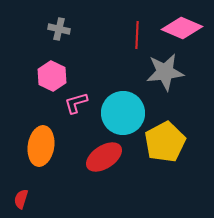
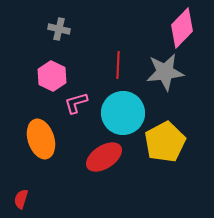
pink diamond: rotated 69 degrees counterclockwise
red line: moved 19 px left, 30 px down
orange ellipse: moved 7 px up; rotated 27 degrees counterclockwise
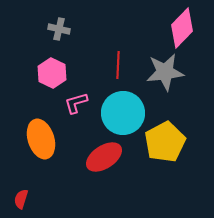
pink hexagon: moved 3 px up
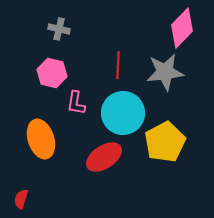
pink hexagon: rotated 12 degrees counterclockwise
pink L-shape: rotated 65 degrees counterclockwise
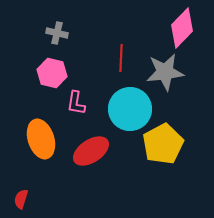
gray cross: moved 2 px left, 4 px down
red line: moved 3 px right, 7 px up
cyan circle: moved 7 px right, 4 px up
yellow pentagon: moved 2 px left, 2 px down
red ellipse: moved 13 px left, 6 px up
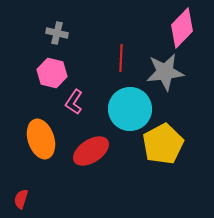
pink L-shape: moved 2 px left, 1 px up; rotated 25 degrees clockwise
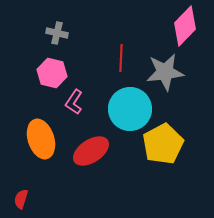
pink diamond: moved 3 px right, 2 px up
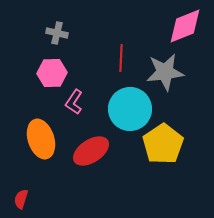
pink diamond: rotated 24 degrees clockwise
pink hexagon: rotated 16 degrees counterclockwise
yellow pentagon: rotated 6 degrees counterclockwise
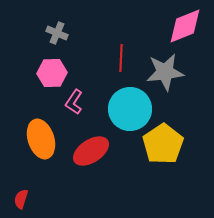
gray cross: rotated 10 degrees clockwise
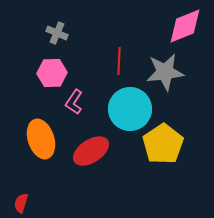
red line: moved 2 px left, 3 px down
red semicircle: moved 4 px down
